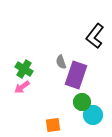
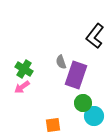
green circle: moved 1 px right, 1 px down
cyan circle: moved 1 px right, 1 px down
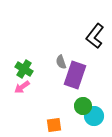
purple rectangle: moved 1 px left
green circle: moved 3 px down
orange square: moved 1 px right
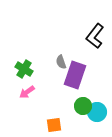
pink arrow: moved 5 px right, 5 px down
cyan circle: moved 3 px right, 4 px up
